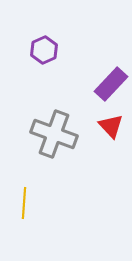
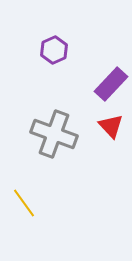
purple hexagon: moved 10 px right
yellow line: rotated 40 degrees counterclockwise
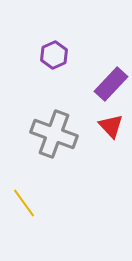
purple hexagon: moved 5 px down
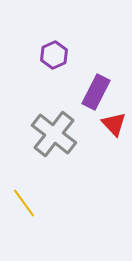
purple rectangle: moved 15 px left, 8 px down; rotated 16 degrees counterclockwise
red triangle: moved 3 px right, 2 px up
gray cross: rotated 18 degrees clockwise
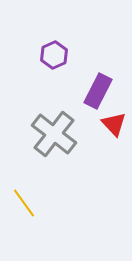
purple rectangle: moved 2 px right, 1 px up
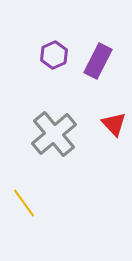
purple rectangle: moved 30 px up
gray cross: rotated 12 degrees clockwise
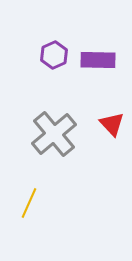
purple rectangle: moved 1 px up; rotated 64 degrees clockwise
red triangle: moved 2 px left
yellow line: moved 5 px right; rotated 60 degrees clockwise
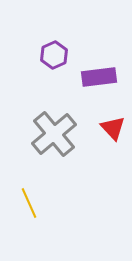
purple rectangle: moved 1 px right, 17 px down; rotated 8 degrees counterclockwise
red triangle: moved 1 px right, 4 px down
yellow line: rotated 48 degrees counterclockwise
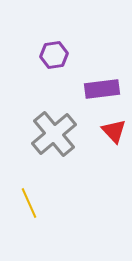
purple hexagon: rotated 16 degrees clockwise
purple rectangle: moved 3 px right, 12 px down
red triangle: moved 1 px right, 3 px down
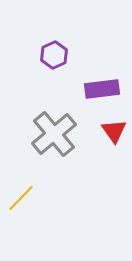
purple hexagon: rotated 16 degrees counterclockwise
red triangle: rotated 8 degrees clockwise
yellow line: moved 8 px left, 5 px up; rotated 68 degrees clockwise
